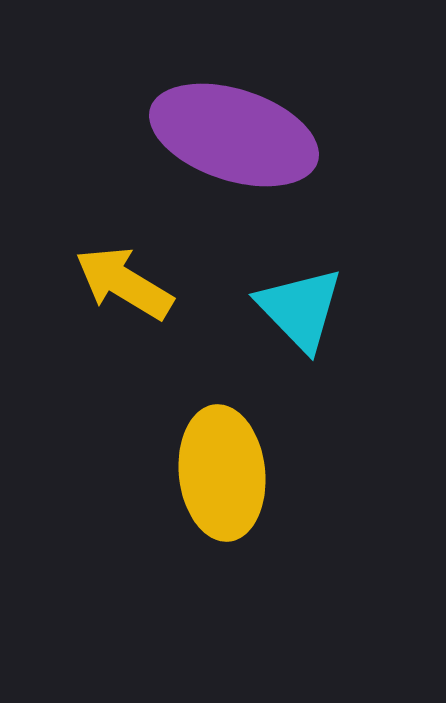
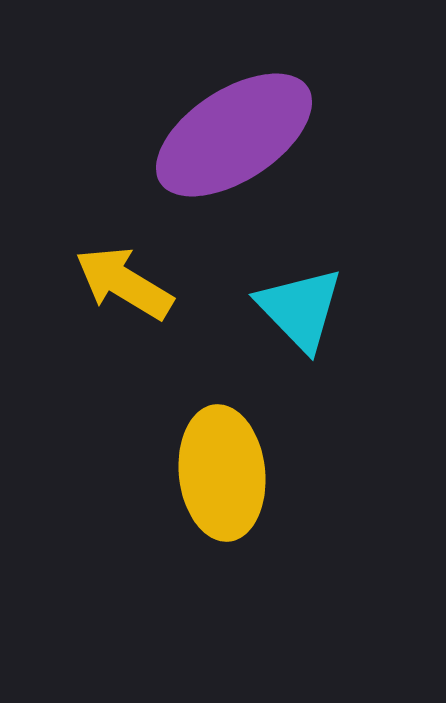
purple ellipse: rotated 51 degrees counterclockwise
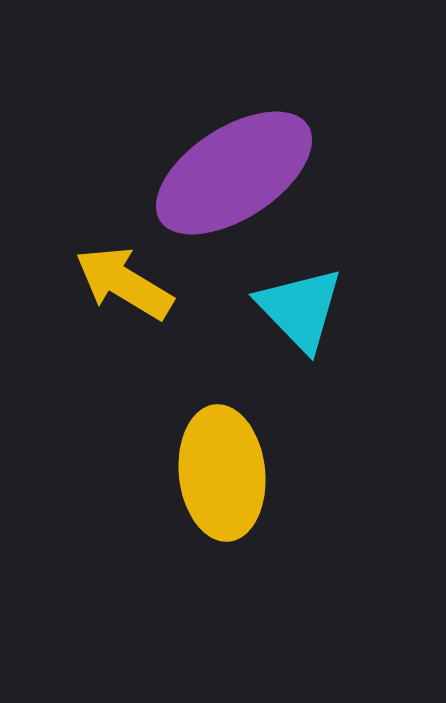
purple ellipse: moved 38 px down
